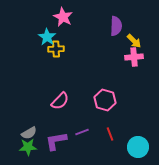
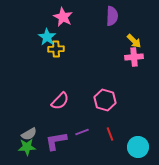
purple semicircle: moved 4 px left, 10 px up
gray semicircle: moved 1 px down
green star: moved 1 px left
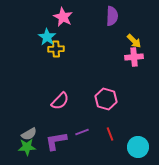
pink hexagon: moved 1 px right, 1 px up
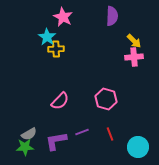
green star: moved 2 px left
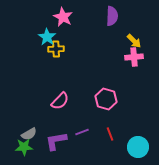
green star: moved 1 px left
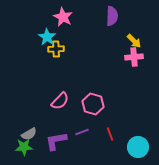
pink hexagon: moved 13 px left, 5 px down
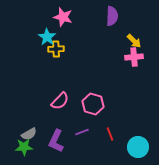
pink star: rotated 12 degrees counterclockwise
purple L-shape: rotated 55 degrees counterclockwise
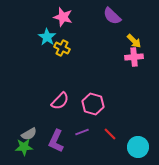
purple semicircle: rotated 132 degrees clockwise
yellow cross: moved 6 px right, 1 px up; rotated 28 degrees clockwise
red line: rotated 24 degrees counterclockwise
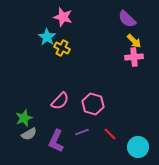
purple semicircle: moved 15 px right, 3 px down
green star: moved 29 px up; rotated 18 degrees counterclockwise
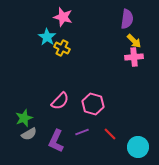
purple semicircle: rotated 126 degrees counterclockwise
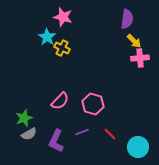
pink cross: moved 6 px right, 1 px down
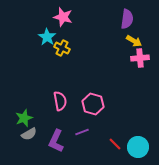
yellow arrow: rotated 14 degrees counterclockwise
pink semicircle: rotated 54 degrees counterclockwise
red line: moved 5 px right, 10 px down
